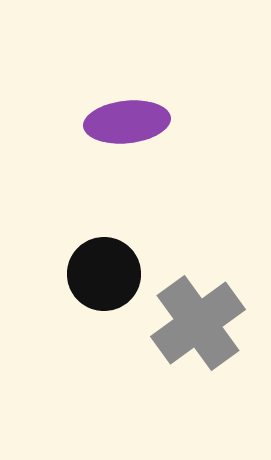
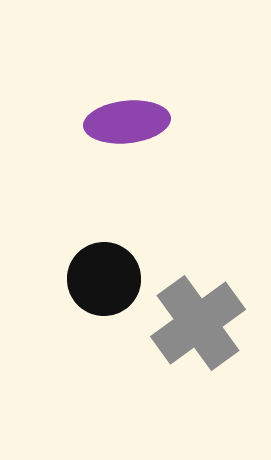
black circle: moved 5 px down
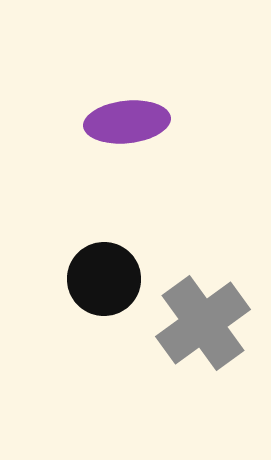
gray cross: moved 5 px right
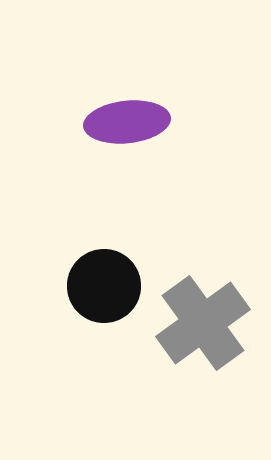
black circle: moved 7 px down
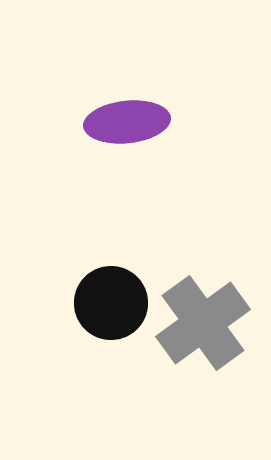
black circle: moved 7 px right, 17 px down
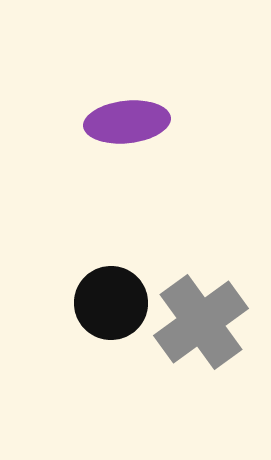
gray cross: moved 2 px left, 1 px up
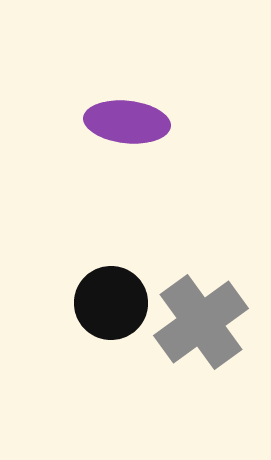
purple ellipse: rotated 12 degrees clockwise
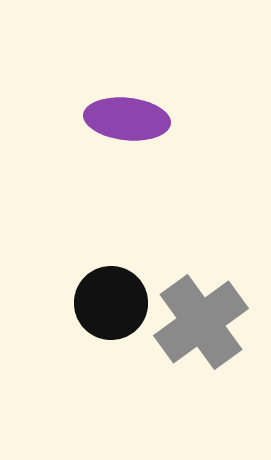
purple ellipse: moved 3 px up
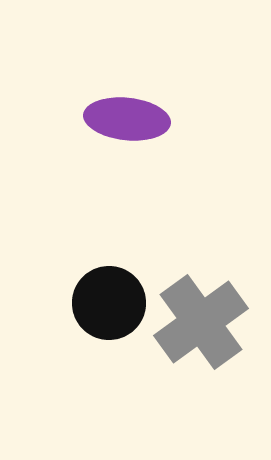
black circle: moved 2 px left
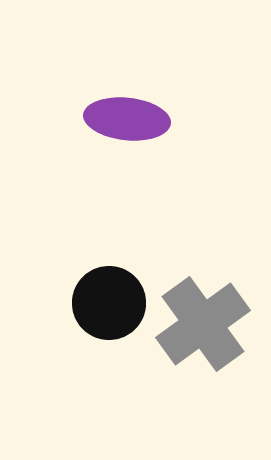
gray cross: moved 2 px right, 2 px down
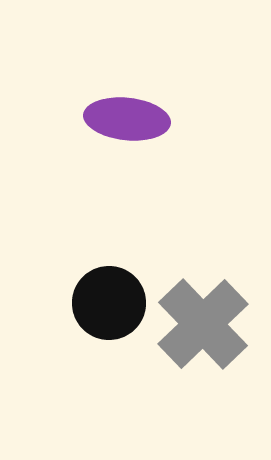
gray cross: rotated 8 degrees counterclockwise
